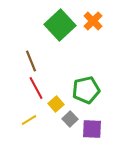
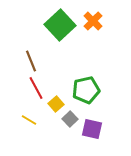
yellow line: rotated 63 degrees clockwise
purple square: rotated 10 degrees clockwise
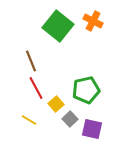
orange cross: rotated 18 degrees counterclockwise
green square: moved 2 px left, 1 px down; rotated 8 degrees counterclockwise
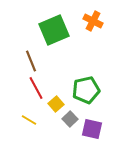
green square: moved 4 px left, 4 px down; rotated 28 degrees clockwise
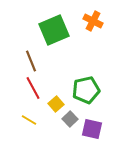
red line: moved 3 px left
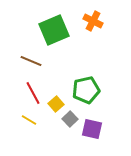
brown line: rotated 45 degrees counterclockwise
red line: moved 5 px down
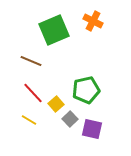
red line: rotated 15 degrees counterclockwise
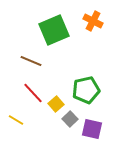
yellow line: moved 13 px left
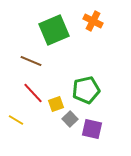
yellow square: rotated 21 degrees clockwise
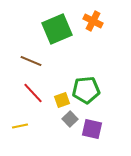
green square: moved 3 px right, 1 px up
green pentagon: rotated 8 degrees clockwise
yellow square: moved 6 px right, 4 px up
yellow line: moved 4 px right, 6 px down; rotated 42 degrees counterclockwise
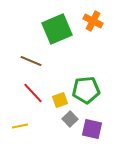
yellow square: moved 2 px left
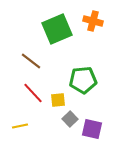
orange cross: rotated 12 degrees counterclockwise
brown line: rotated 15 degrees clockwise
green pentagon: moved 3 px left, 10 px up
yellow square: moved 2 px left; rotated 14 degrees clockwise
